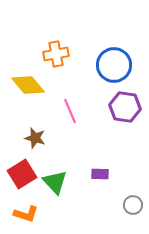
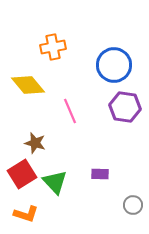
orange cross: moved 3 px left, 7 px up
brown star: moved 5 px down
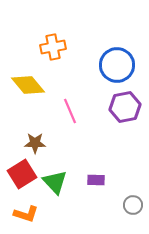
blue circle: moved 3 px right
purple hexagon: rotated 20 degrees counterclockwise
brown star: rotated 15 degrees counterclockwise
purple rectangle: moved 4 px left, 6 px down
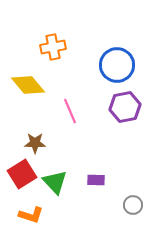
orange L-shape: moved 5 px right, 1 px down
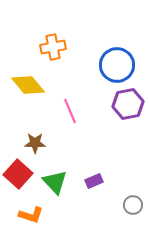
purple hexagon: moved 3 px right, 3 px up
red square: moved 4 px left; rotated 16 degrees counterclockwise
purple rectangle: moved 2 px left, 1 px down; rotated 24 degrees counterclockwise
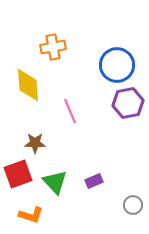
yellow diamond: rotated 36 degrees clockwise
purple hexagon: moved 1 px up
red square: rotated 28 degrees clockwise
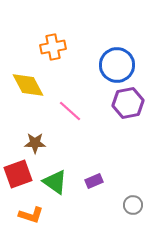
yellow diamond: rotated 24 degrees counterclockwise
pink line: rotated 25 degrees counterclockwise
green triangle: rotated 12 degrees counterclockwise
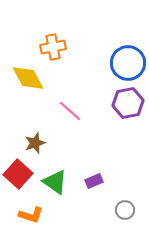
blue circle: moved 11 px right, 2 px up
yellow diamond: moved 7 px up
brown star: rotated 20 degrees counterclockwise
red square: rotated 28 degrees counterclockwise
gray circle: moved 8 px left, 5 px down
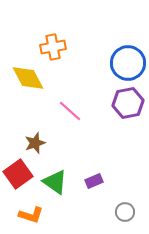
red square: rotated 12 degrees clockwise
gray circle: moved 2 px down
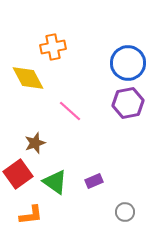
orange L-shape: rotated 25 degrees counterclockwise
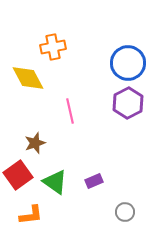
purple hexagon: rotated 16 degrees counterclockwise
pink line: rotated 35 degrees clockwise
red square: moved 1 px down
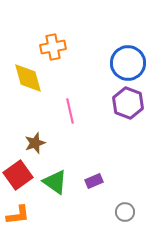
yellow diamond: rotated 12 degrees clockwise
purple hexagon: rotated 12 degrees counterclockwise
orange L-shape: moved 13 px left
